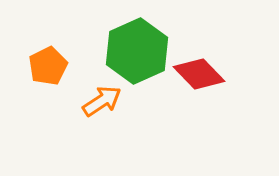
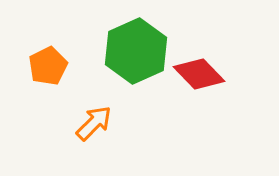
green hexagon: moved 1 px left
orange arrow: moved 8 px left, 22 px down; rotated 12 degrees counterclockwise
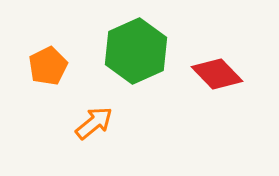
red diamond: moved 18 px right
orange arrow: rotated 6 degrees clockwise
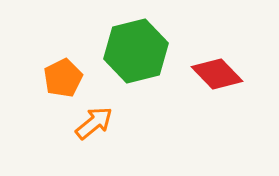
green hexagon: rotated 10 degrees clockwise
orange pentagon: moved 15 px right, 12 px down
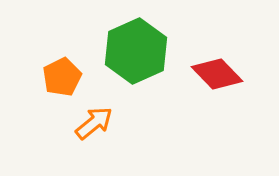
green hexagon: rotated 10 degrees counterclockwise
orange pentagon: moved 1 px left, 1 px up
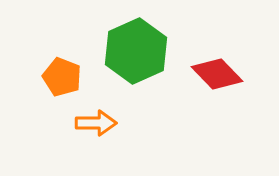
orange pentagon: rotated 24 degrees counterclockwise
orange arrow: moved 2 px right; rotated 39 degrees clockwise
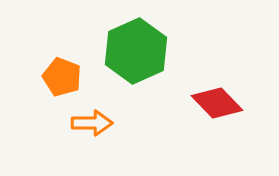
red diamond: moved 29 px down
orange arrow: moved 4 px left
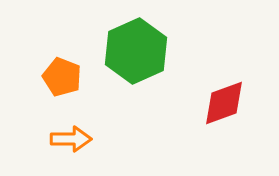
red diamond: moved 7 px right; rotated 66 degrees counterclockwise
orange arrow: moved 21 px left, 16 px down
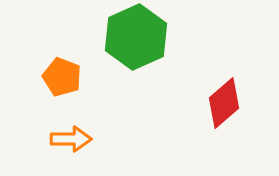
green hexagon: moved 14 px up
red diamond: rotated 21 degrees counterclockwise
